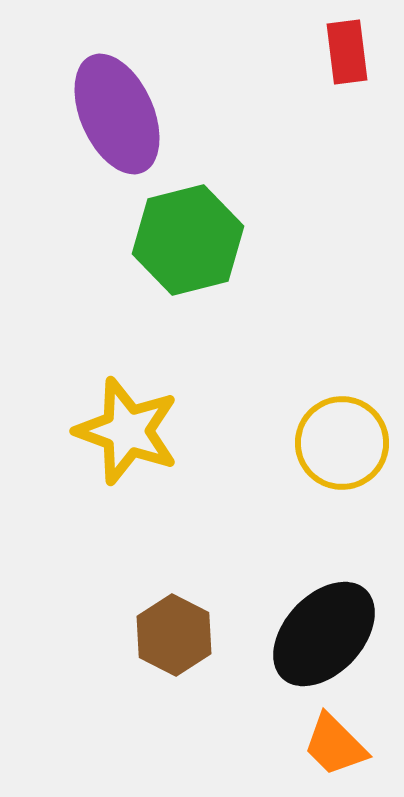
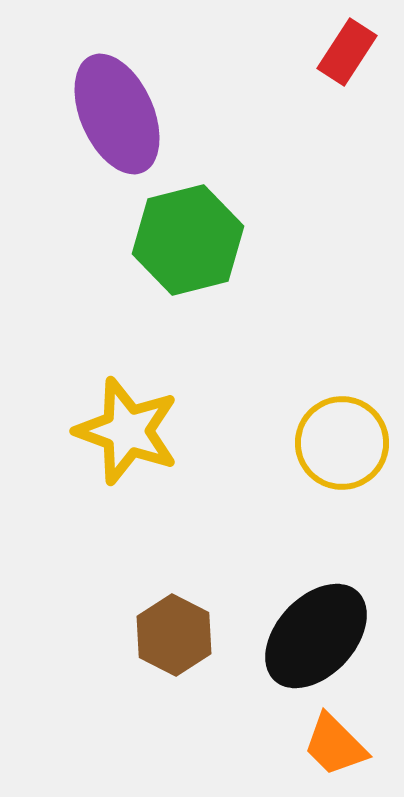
red rectangle: rotated 40 degrees clockwise
black ellipse: moved 8 px left, 2 px down
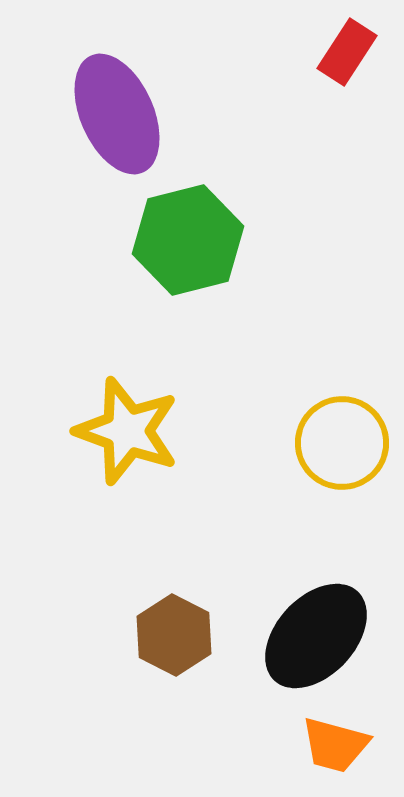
orange trapezoid: rotated 30 degrees counterclockwise
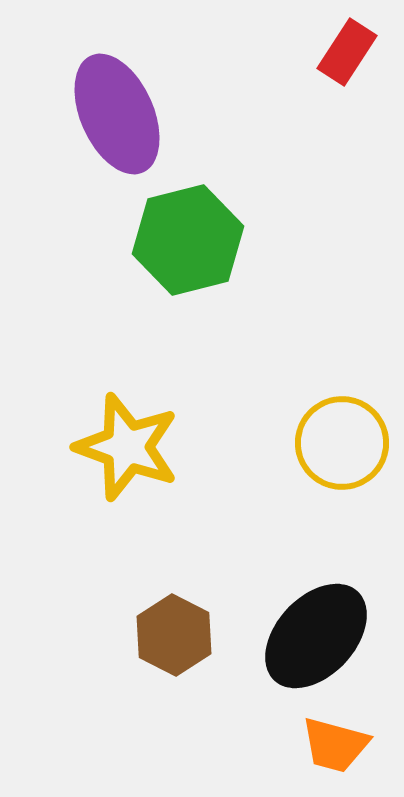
yellow star: moved 16 px down
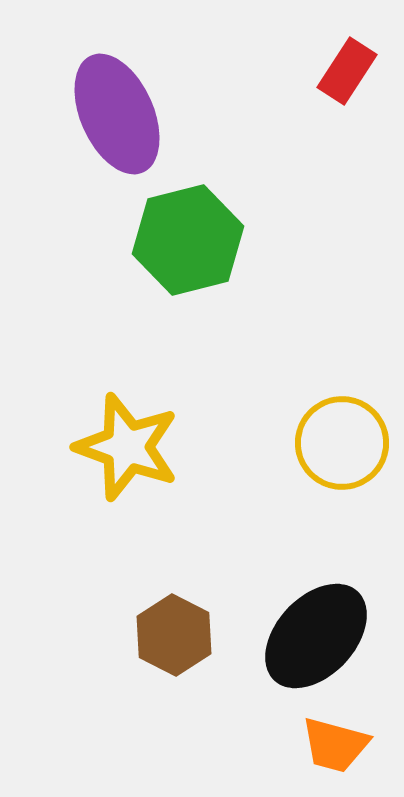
red rectangle: moved 19 px down
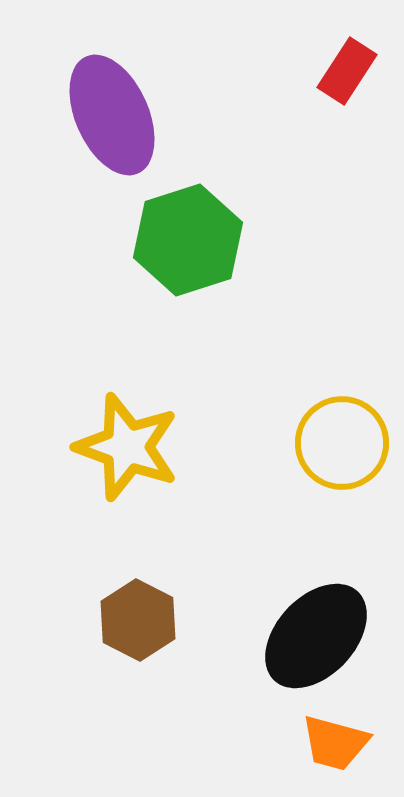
purple ellipse: moved 5 px left, 1 px down
green hexagon: rotated 4 degrees counterclockwise
brown hexagon: moved 36 px left, 15 px up
orange trapezoid: moved 2 px up
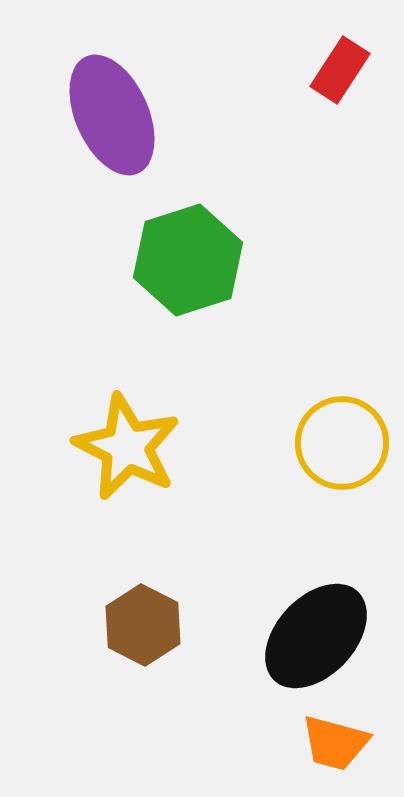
red rectangle: moved 7 px left, 1 px up
green hexagon: moved 20 px down
yellow star: rotated 7 degrees clockwise
brown hexagon: moved 5 px right, 5 px down
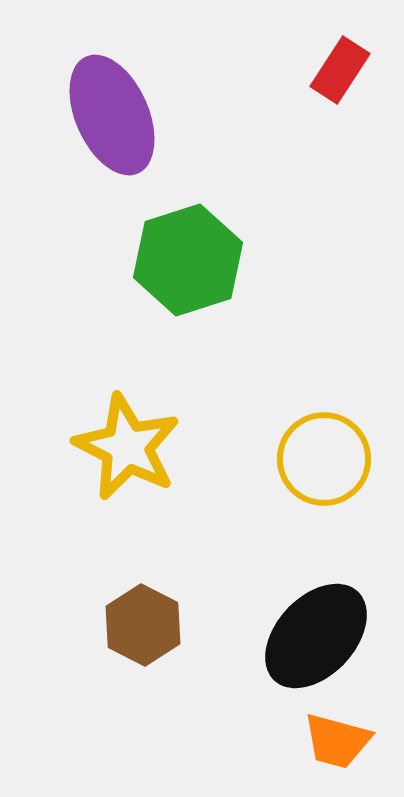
yellow circle: moved 18 px left, 16 px down
orange trapezoid: moved 2 px right, 2 px up
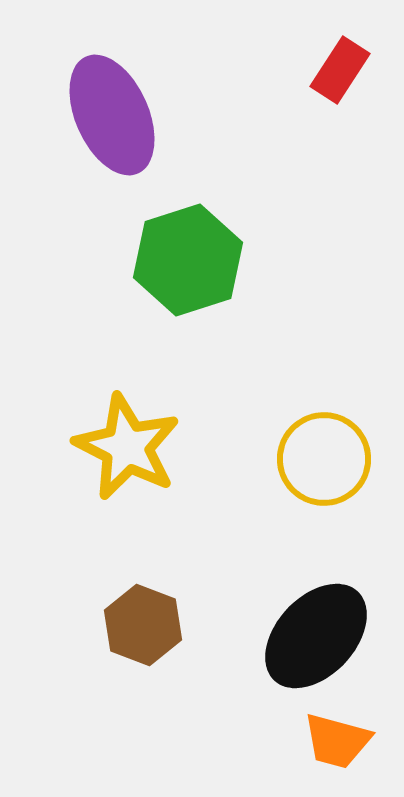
brown hexagon: rotated 6 degrees counterclockwise
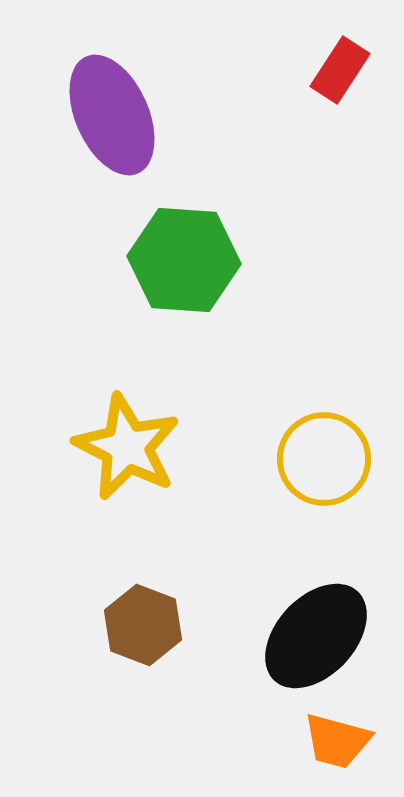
green hexagon: moved 4 px left; rotated 22 degrees clockwise
